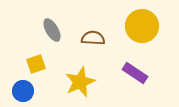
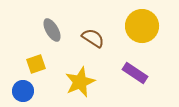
brown semicircle: rotated 30 degrees clockwise
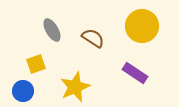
yellow star: moved 5 px left, 5 px down
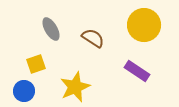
yellow circle: moved 2 px right, 1 px up
gray ellipse: moved 1 px left, 1 px up
purple rectangle: moved 2 px right, 2 px up
blue circle: moved 1 px right
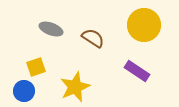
gray ellipse: rotated 40 degrees counterclockwise
yellow square: moved 3 px down
